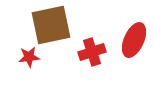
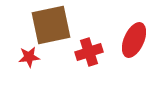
red cross: moved 3 px left
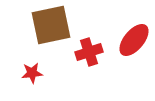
red ellipse: rotated 16 degrees clockwise
red star: moved 3 px right, 16 px down
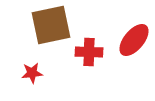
red cross: rotated 20 degrees clockwise
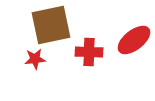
red ellipse: rotated 12 degrees clockwise
red star: moved 3 px right, 14 px up
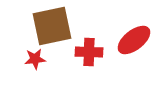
brown square: moved 1 px right, 1 px down
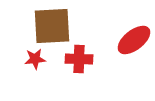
brown square: rotated 9 degrees clockwise
red cross: moved 10 px left, 7 px down
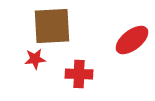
red ellipse: moved 2 px left
red cross: moved 15 px down
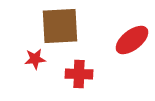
brown square: moved 8 px right
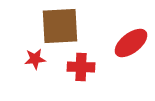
red ellipse: moved 1 px left, 3 px down
red cross: moved 2 px right, 7 px up
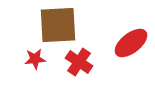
brown square: moved 2 px left, 1 px up
red cross: moved 2 px left, 5 px up; rotated 32 degrees clockwise
